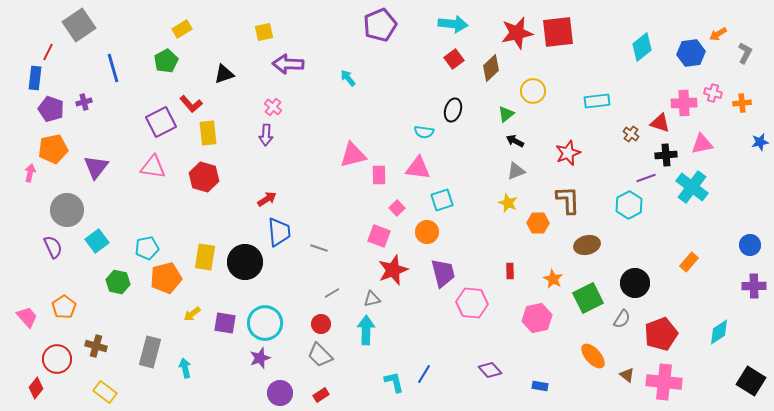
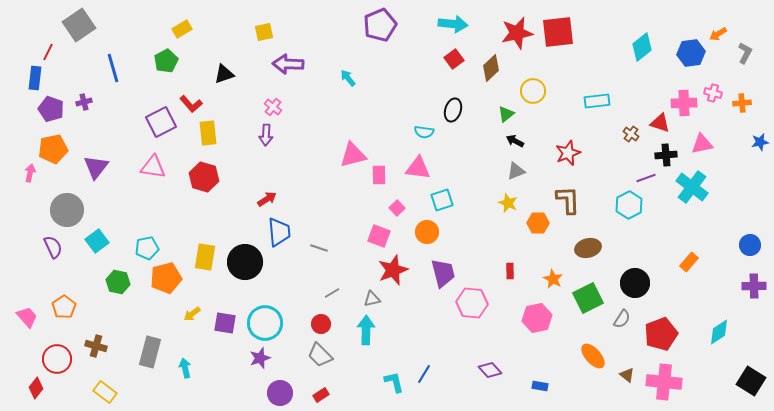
brown ellipse at (587, 245): moved 1 px right, 3 px down
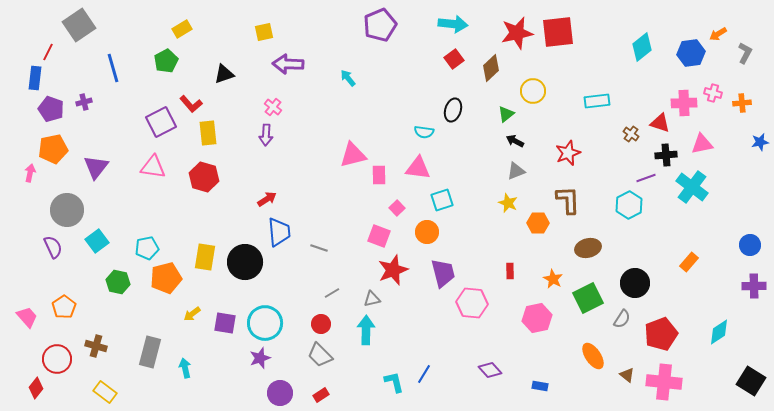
orange ellipse at (593, 356): rotated 8 degrees clockwise
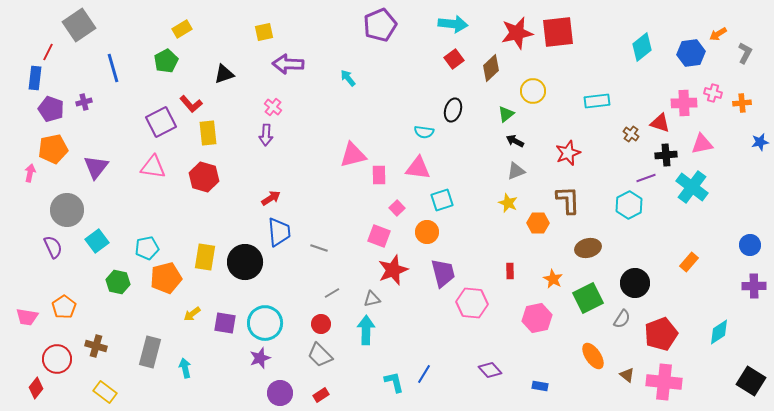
red arrow at (267, 199): moved 4 px right, 1 px up
pink trapezoid at (27, 317): rotated 140 degrees clockwise
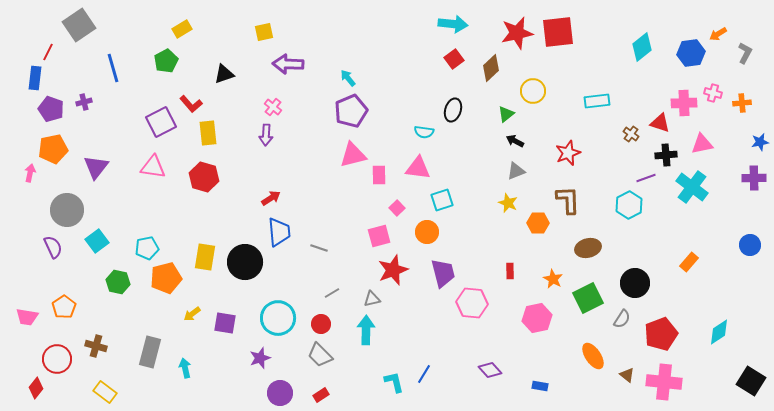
purple pentagon at (380, 25): moved 29 px left, 86 px down
pink square at (379, 236): rotated 35 degrees counterclockwise
purple cross at (754, 286): moved 108 px up
cyan circle at (265, 323): moved 13 px right, 5 px up
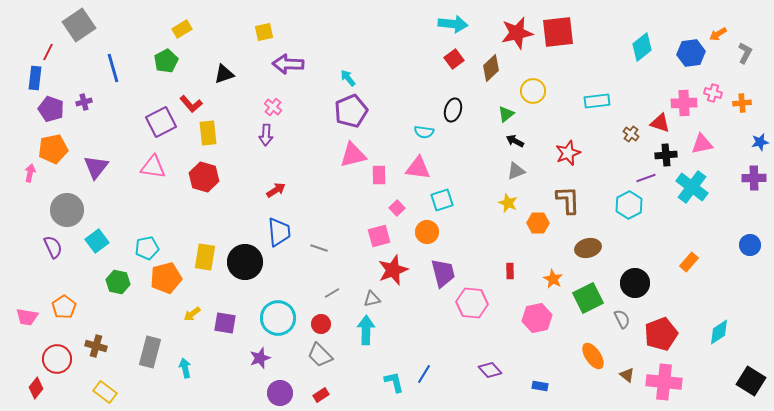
red arrow at (271, 198): moved 5 px right, 8 px up
gray semicircle at (622, 319): rotated 60 degrees counterclockwise
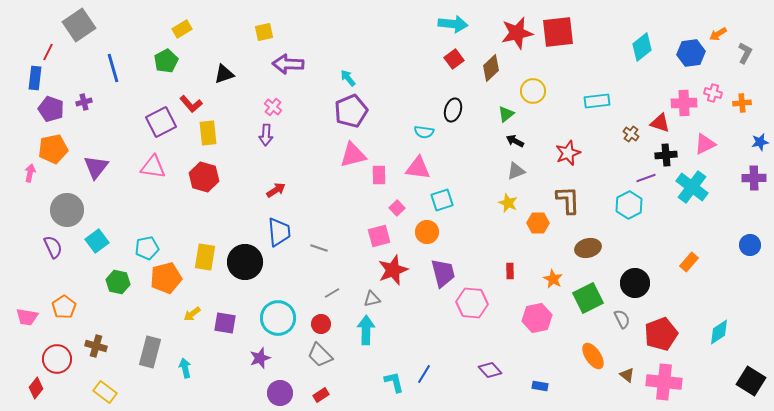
pink triangle at (702, 144): moved 3 px right; rotated 15 degrees counterclockwise
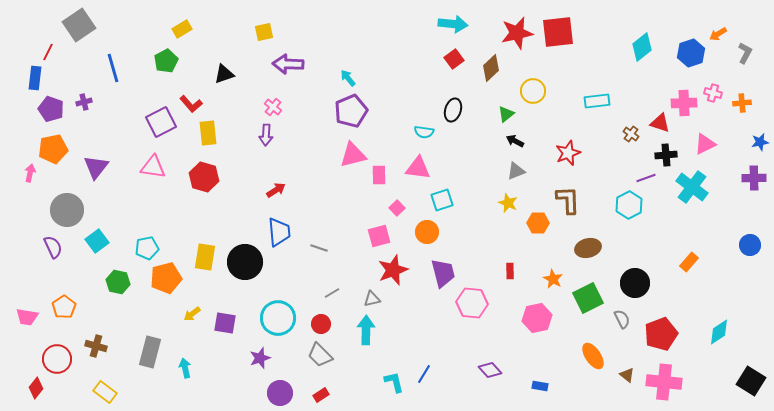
blue hexagon at (691, 53): rotated 12 degrees counterclockwise
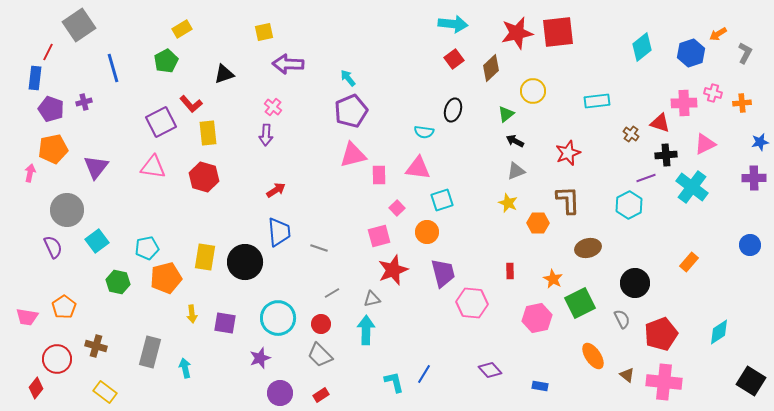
green square at (588, 298): moved 8 px left, 5 px down
yellow arrow at (192, 314): rotated 60 degrees counterclockwise
